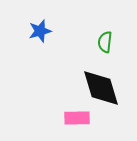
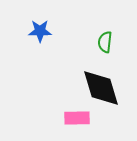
blue star: rotated 15 degrees clockwise
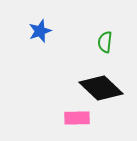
blue star: rotated 20 degrees counterclockwise
black diamond: rotated 30 degrees counterclockwise
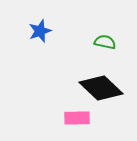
green semicircle: rotated 95 degrees clockwise
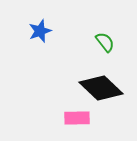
green semicircle: rotated 40 degrees clockwise
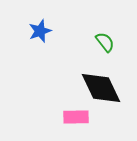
black diamond: rotated 21 degrees clockwise
pink rectangle: moved 1 px left, 1 px up
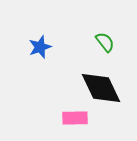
blue star: moved 16 px down
pink rectangle: moved 1 px left, 1 px down
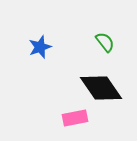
black diamond: rotated 9 degrees counterclockwise
pink rectangle: rotated 10 degrees counterclockwise
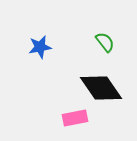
blue star: rotated 10 degrees clockwise
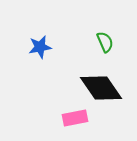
green semicircle: rotated 15 degrees clockwise
